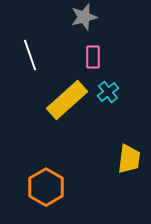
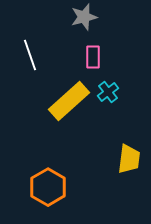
yellow rectangle: moved 2 px right, 1 px down
orange hexagon: moved 2 px right
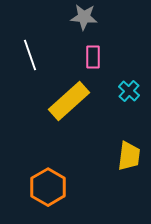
gray star: rotated 20 degrees clockwise
cyan cross: moved 21 px right, 1 px up; rotated 10 degrees counterclockwise
yellow trapezoid: moved 3 px up
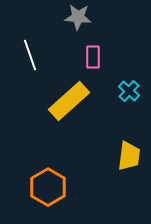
gray star: moved 6 px left
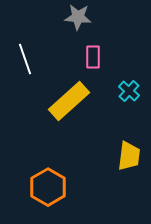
white line: moved 5 px left, 4 px down
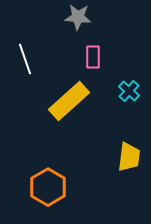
yellow trapezoid: moved 1 px down
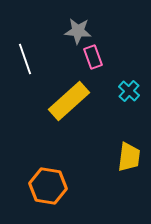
gray star: moved 14 px down
pink rectangle: rotated 20 degrees counterclockwise
orange hexagon: moved 1 px up; rotated 21 degrees counterclockwise
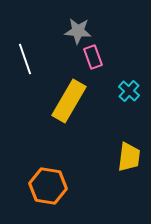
yellow rectangle: rotated 18 degrees counterclockwise
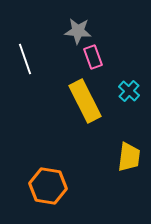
yellow rectangle: moved 16 px right; rotated 57 degrees counterclockwise
